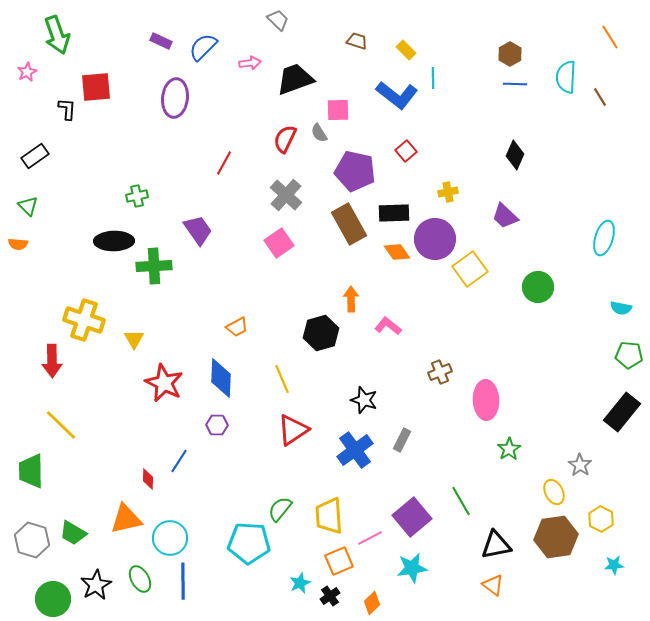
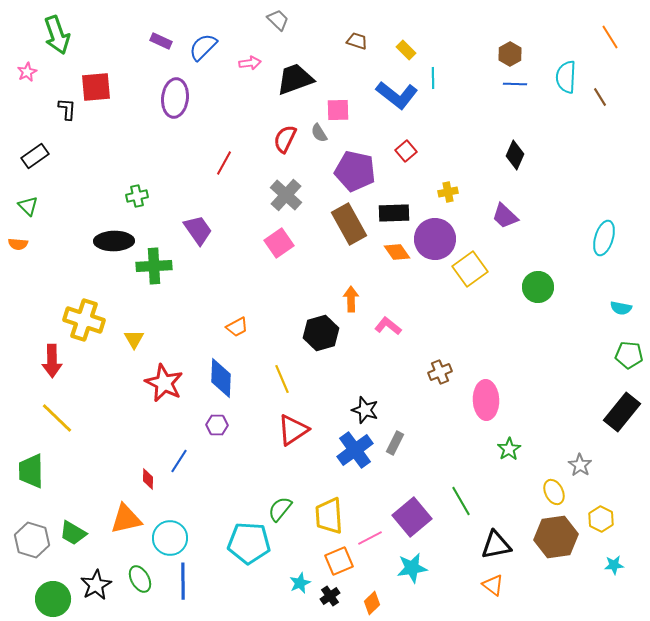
black star at (364, 400): moved 1 px right, 10 px down
yellow line at (61, 425): moved 4 px left, 7 px up
gray rectangle at (402, 440): moved 7 px left, 3 px down
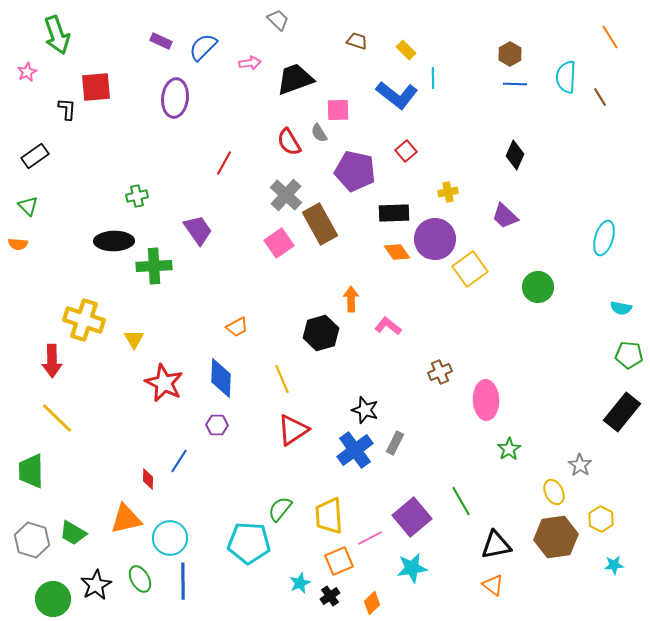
red semicircle at (285, 139): moved 4 px right, 3 px down; rotated 56 degrees counterclockwise
brown rectangle at (349, 224): moved 29 px left
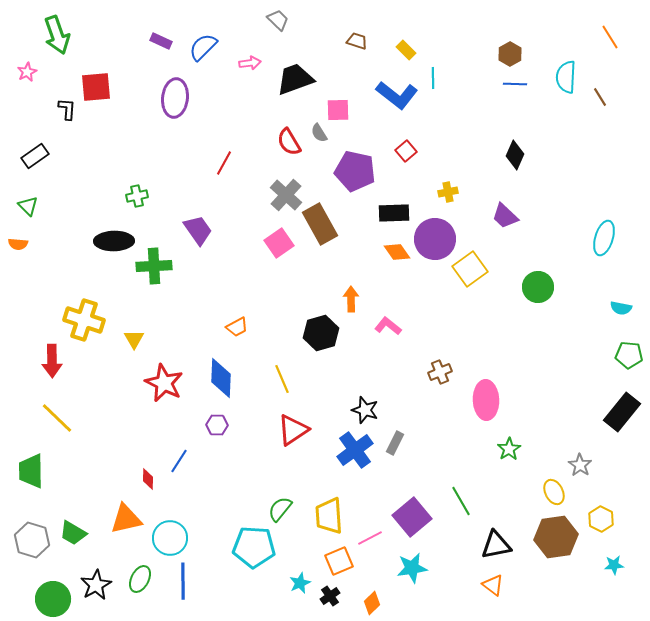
cyan pentagon at (249, 543): moved 5 px right, 4 px down
green ellipse at (140, 579): rotated 56 degrees clockwise
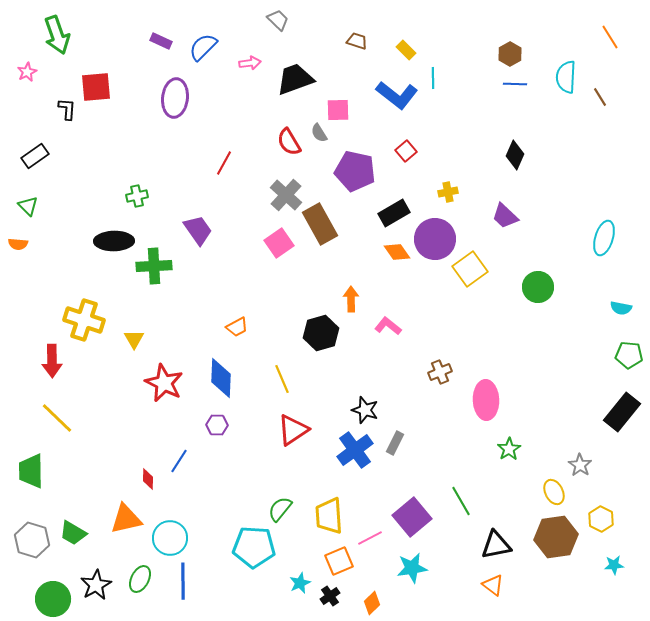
black rectangle at (394, 213): rotated 28 degrees counterclockwise
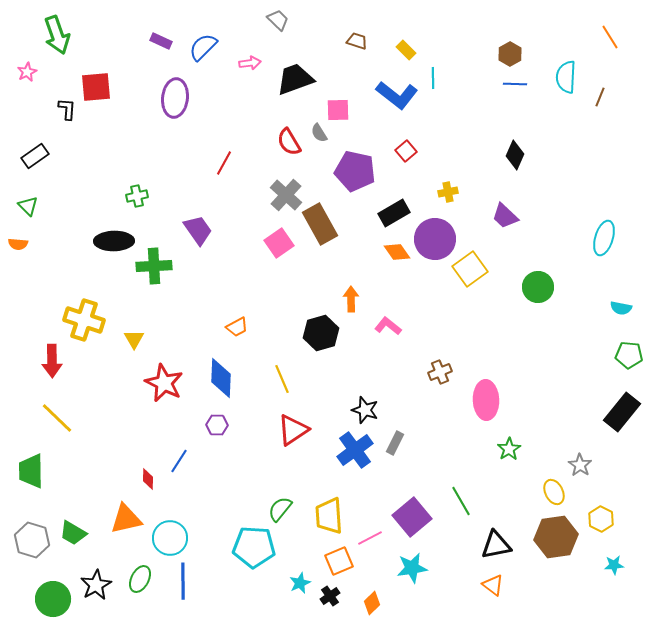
brown line at (600, 97): rotated 54 degrees clockwise
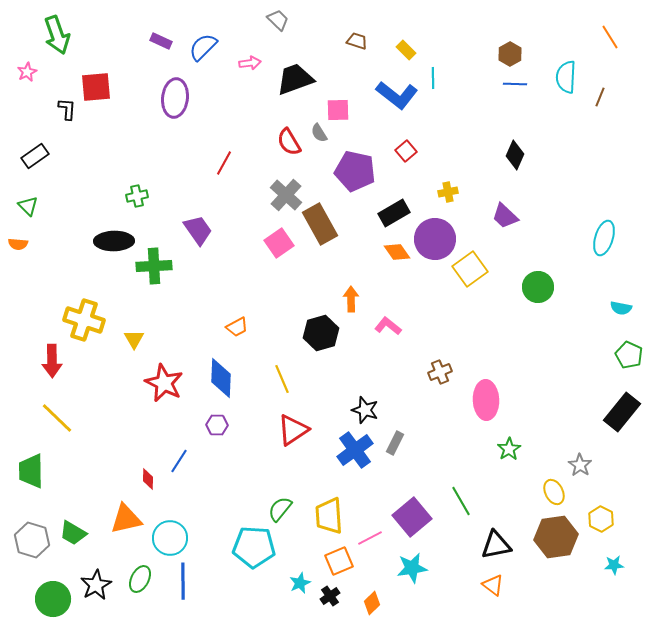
green pentagon at (629, 355): rotated 20 degrees clockwise
